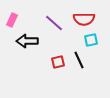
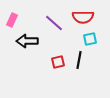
red semicircle: moved 1 px left, 2 px up
cyan square: moved 1 px left, 1 px up
black line: rotated 36 degrees clockwise
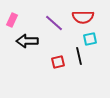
black line: moved 4 px up; rotated 24 degrees counterclockwise
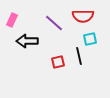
red semicircle: moved 1 px up
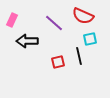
red semicircle: rotated 25 degrees clockwise
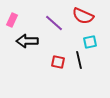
cyan square: moved 3 px down
black line: moved 4 px down
red square: rotated 24 degrees clockwise
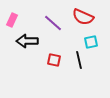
red semicircle: moved 1 px down
purple line: moved 1 px left
cyan square: moved 1 px right
red square: moved 4 px left, 2 px up
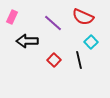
pink rectangle: moved 3 px up
cyan square: rotated 32 degrees counterclockwise
red square: rotated 32 degrees clockwise
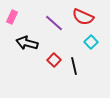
purple line: moved 1 px right
black arrow: moved 2 px down; rotated 15 degrees clockwise
black line: moved 5 px left, 6 px down
